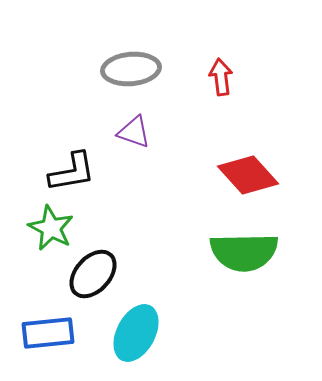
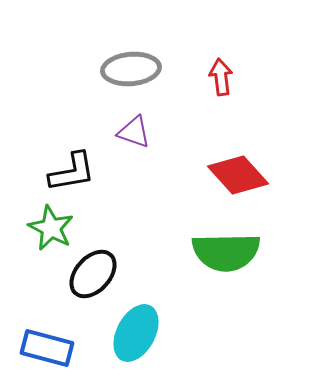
red diamond: moved 10 px left
green semicircle: moved 18 px left
blue rectangle: moved 1 px left, 15 px down; rotated 21 degrees clockwise
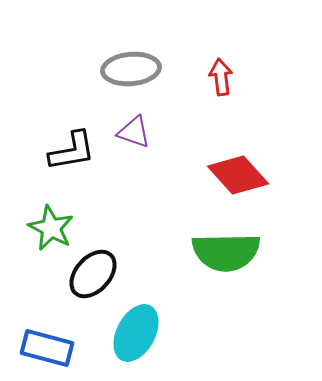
black L-shape: moved 21 px up
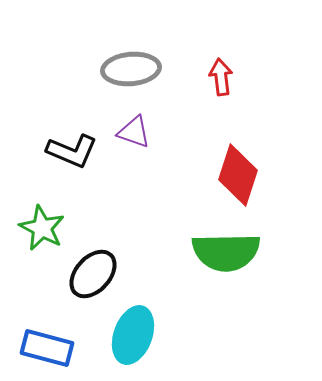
black L-shape: rotated 33 degrees clockwise
red diamond: rotated 60 degrees clockwise
green star: moved 9 px left
cyan ellipse: moved 3 px left, 2 px down; rotated 8 degrees counterclockwise
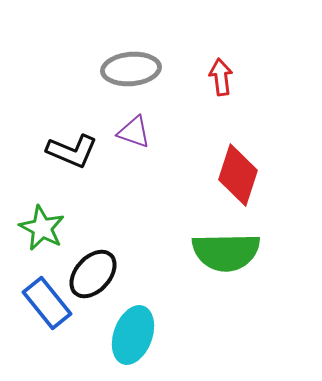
blue rectangle: moved 45 px up; rotated 36 degrees clockwise
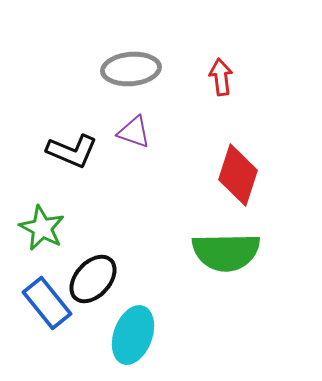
black ellipse: moved 5 px down
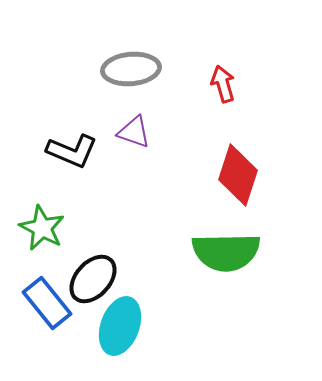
red arrow: moved 2 px right, 7 px down; rotated 9 degrees counterclockwise
cyan ellipse: moved 13 px left, 9 px up
